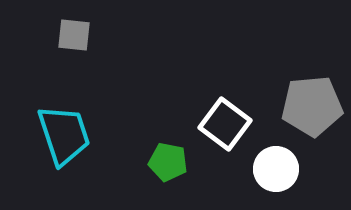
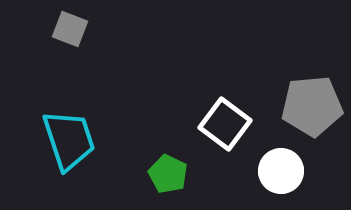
gray square: moved 4 px left, 6 px up; rotated 15 degrees clockwise
cyan trapezoid: moved 5 px right, 5 px down
green pentagon: moved 12 px down; rotated 15 degrees clockwise
white circle: moved 5 px right, 2 px down
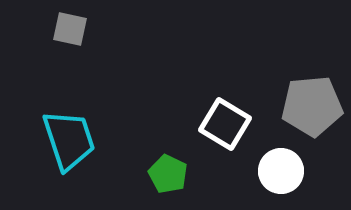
gray square: rotated 9 degrees counterclockwise
white square: rotated 6 degrees counterclockwise
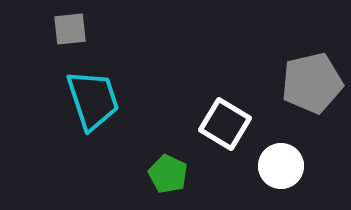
gray square: rotated 18 degrees counterclockwise
gray pentagon: moved 23 px up; rotated 8 degrees counterclockwise
cyan trapezoid: moved 24 px right, 40 px up
white circle: moved 5 px up
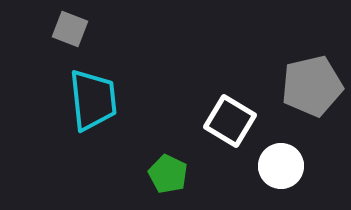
gray square: rotated 27 degrees clockwise
gray pentagon: moved 3 px down
cyan trapezoid: rotated 12 degrees clockwise
white square: moved 5 px right, 3 px up
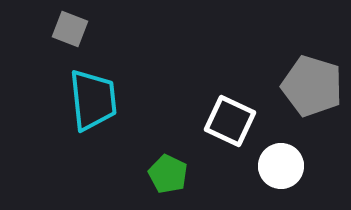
gray pentagon: rotated 30 degrees clockwise
white square: rotated 6 degrees counterclockwise
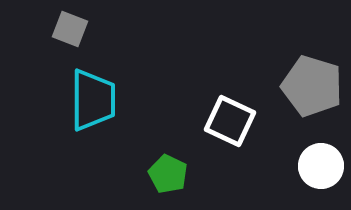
cyan trapezoid: rotated 6 degrees clockwise
white circle: moved 40 px right
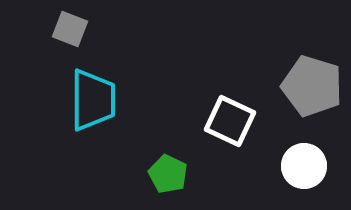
white circle: moved 17 px left
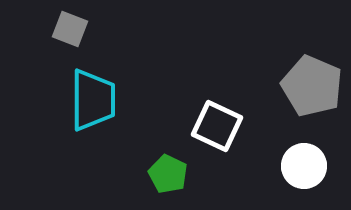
gray pentagon: rotated 6 degrees clockwise
white square: moved 13 px left, 5 px down
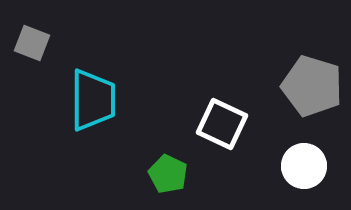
gray square: moved 38 px left, 14 px down
gray pentagon: rotated 6 degrees counterclockwise
white square: moved 5 px right, 2 px up
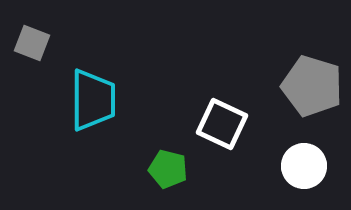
green pentagon: moved 5 px up; rotated 12 degrees counterclockwise
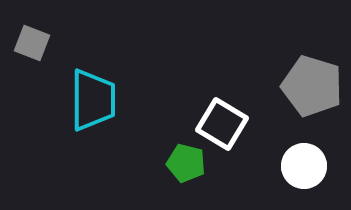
white square: rotated 6 degrees clockwise
green pentagon: moved 18 px right, 6 px up
